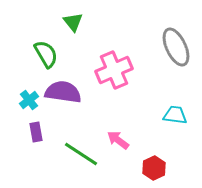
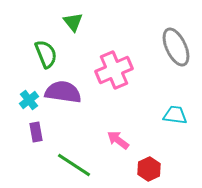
green semicircle: rotated 8 degrees clockwise
green line: moved 7 px left, 11 px down
red hexagon: moved 5 px left, 1 px down
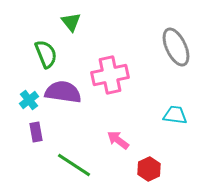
green triangle: moved 2 px left
pink cross: moved 4 px left, 5 px down; rotated 12 degrees clockwise
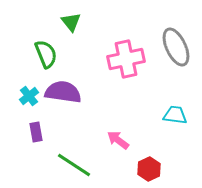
pink cross: moved 16 px right, 16 px up
cyan cross: moved 4 px up
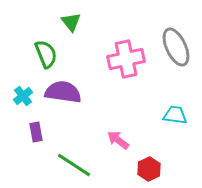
cyan cross: moved 6 px left
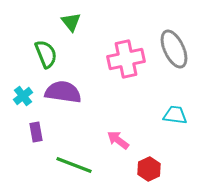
gray ellipse: moved 2 px left, 2 px down
green line: rotated 12 degrees counterclockwise
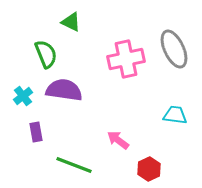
green triangle: rotated 25 degrees counterclockwise
purple semicircle: moved 1 px right, 2 px up
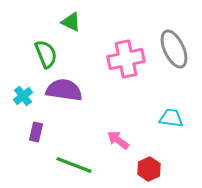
cyan trapezoid: moved 4 px left, 3 px down
purple rectangle: rotated 24 degrees clockwise
